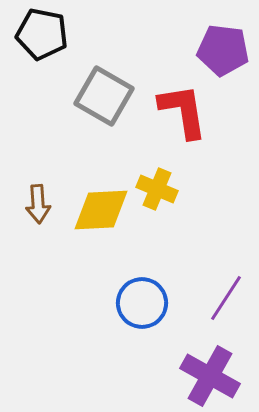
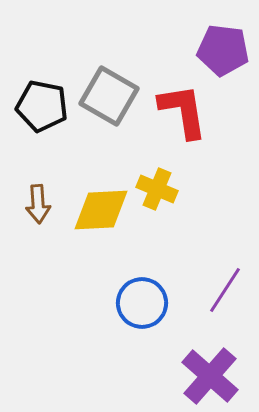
black pentagon: moved 72 px down
gray square: moved 5 px right
purple line: moved 1 px left, 8 px up
purple cross: rotated 12 degrees clockwise
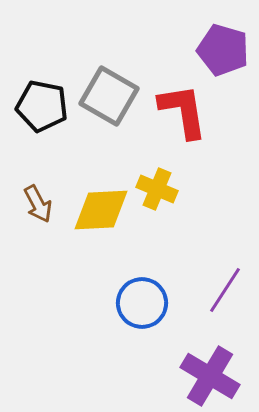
purple pentagon: rotated 9 degrees clockwise
brown arrow: rotated 24 degrees counterclockwise
purple cross: rotated 10 degrees counterclockwise
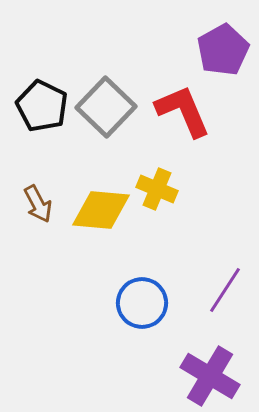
purple pentagon: rotated 27 degrees clockwise
gray square: moved 3 px left, 11 px down; rotated 14 degrees clockwise
black pentagon: rotated 15 degrees clockwise
red L-shape: rotated 14 degrees counterclockwise
yellow diamond: rotated 8 degrees clockwise
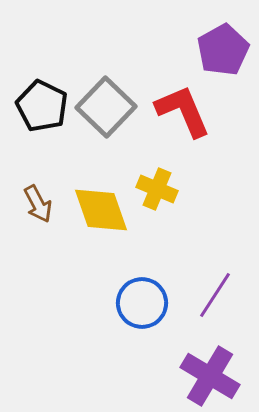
yellow diamond: rotated 66 degrees clockwise
purple line: moved 10 px left, 5 px down
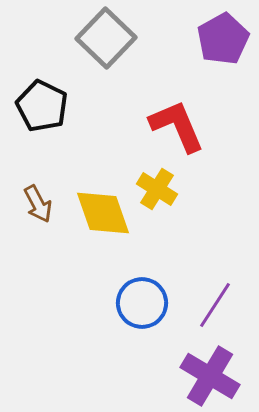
purple pentagon: moved 11 px up
gray square: moved 69 px up
red L-shape: moved 6 px left, 15 px down
yellow cross: rotated 9 degrees clockwise
yellow diamond: moved 2 px right, 3 px down
purple line: moved 10 px down
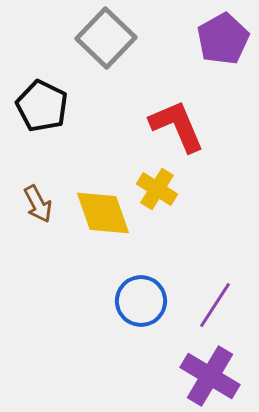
blue circle: moved 1 px left, 2 px up
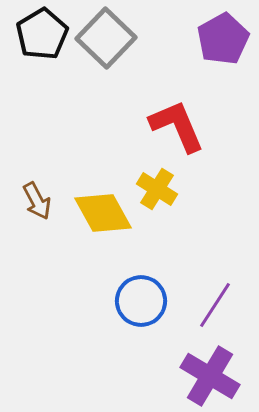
black pentagon: moved 72 px up; rotated 15 degrees clockwise
brown arrow: moved 1 px left, 3 px up
yellow diamond: rotated 10 degrees counterclockwise
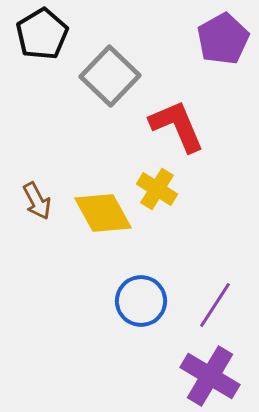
gray square: moved 4 px right, 38 px down
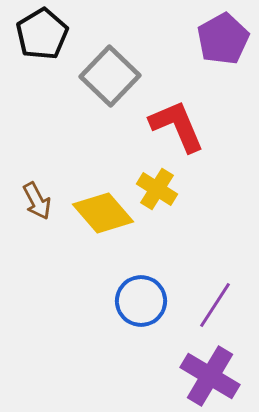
yellow diamond: rotated 12 degrees counterclockwise
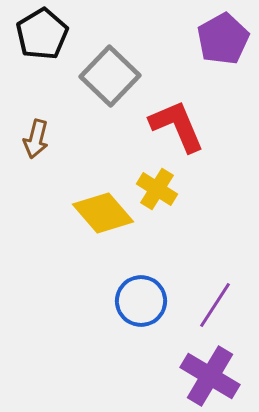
brown arrow: moved 1 px left, 62 px up; rotated 42 degrees clockwise
